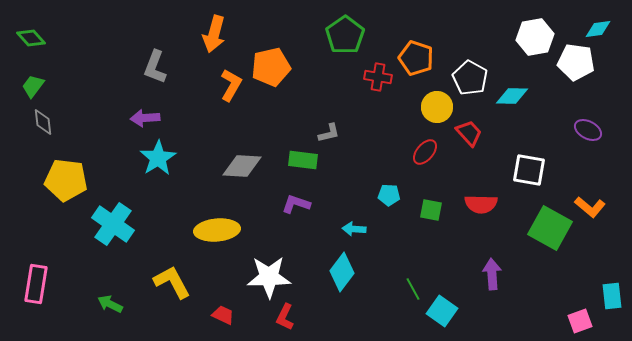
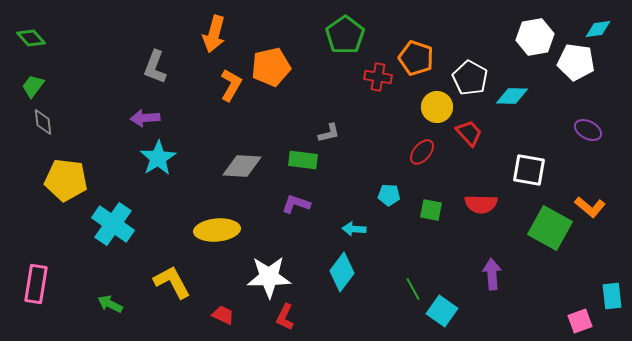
red ellipse at (425, 152): moved 3 px left
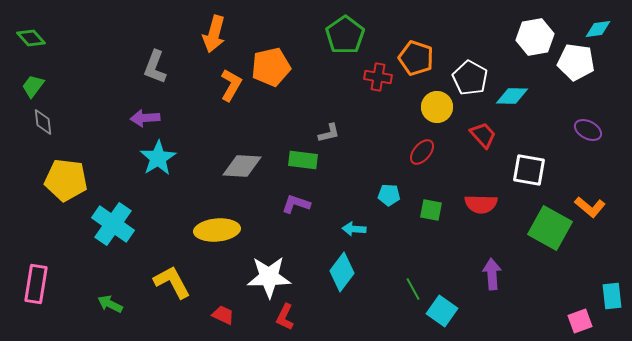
red trapezoid at (469, 133): moved 14 px right, 2 px down
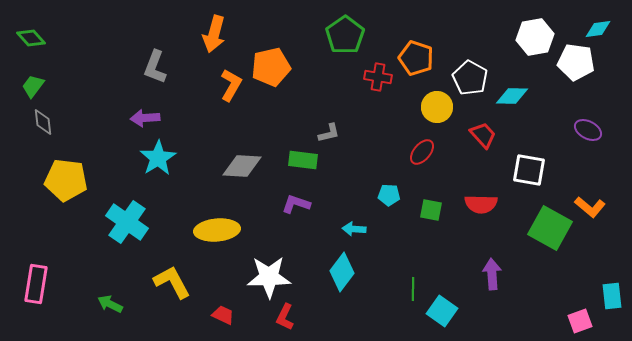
cyan cross at (113, 224): moved 14 px right, 2 px up
green line at (413, 289): rotated 30 degrees clockwise
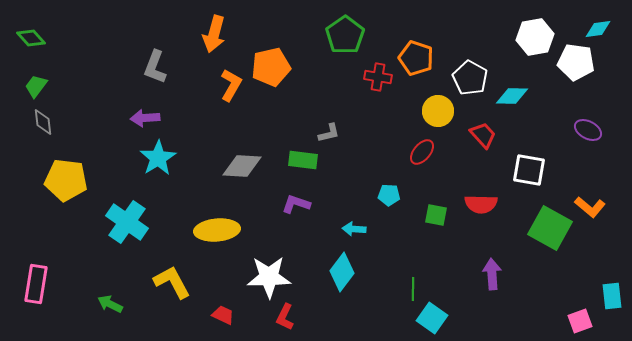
green trapezoid at (33, 86): moved 3 px right
yellow circle at (437, 107): moved 1 px right, 4 px down
green square at (431, 210): moved 5 px right, 5 px down
cyan square at (442, 311): moved 10 px left, 7 px down
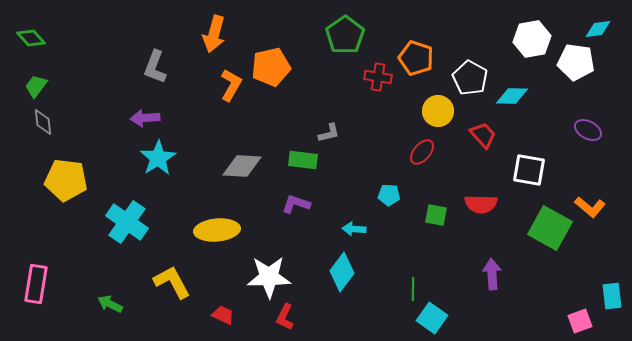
white hexagon at (535, 37): moved 3 px left, 2 px down
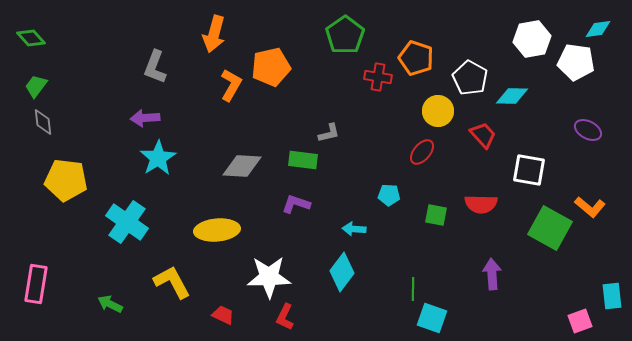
cyan square at (432, 318): rotated 16 degrees counterclockwise
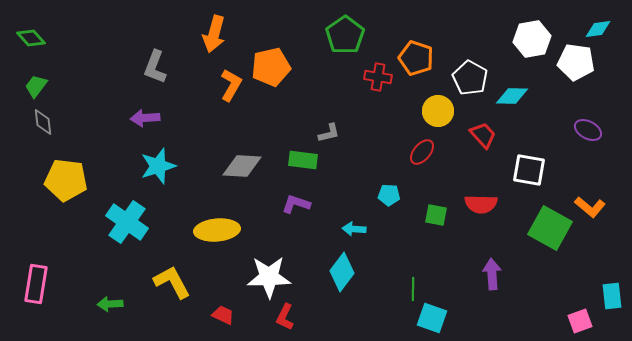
cyan star at (158, 158): moved 8 px down; rotated 15 degrees clockwise
green arrow at (110, 304): rotated 30 degrees counterclockwise
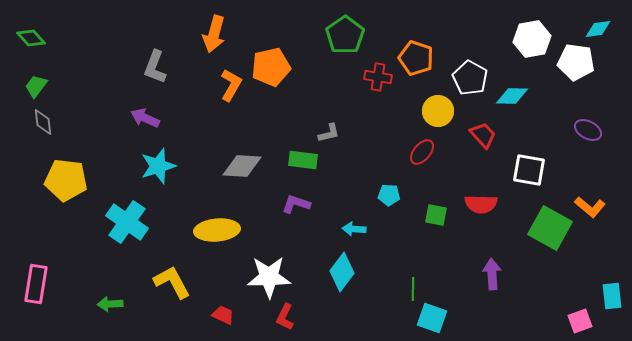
purple arrow at (145, 118): rotated 28 degrees clockwise
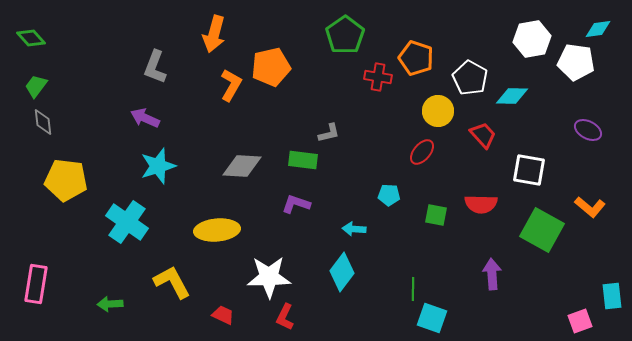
green square at (550, 228): moved 8 px left, 2 px down
